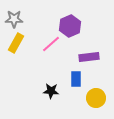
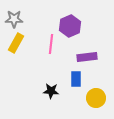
pink line: rotated 42 degrees counterclockwise
purple rectangle: moved 2 px left
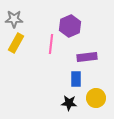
black star: moved 18 px right, 12 px down
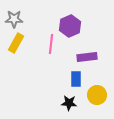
yellow circle: moved 1 px right, 3 px up
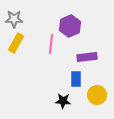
black star: moved 6 px left, 2 px up
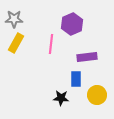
purple hexagon: moved 2 px right, 2 px up
black star: moved 2 px left, 3 px up
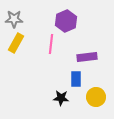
purple hexagon: moved 6 px left, 3 px up
yellow circle: moved 1 px left, 2 px down
